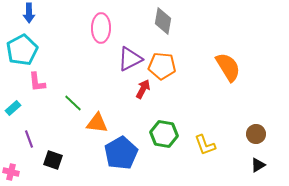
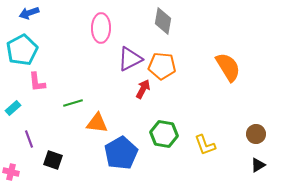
blue arrow: rotated 72 degrees clockwise
green line: rotated 60 degrees counterclockwise
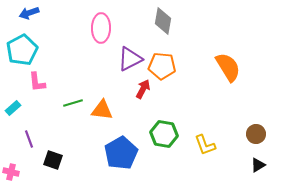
orange triangle: moved 5 px right, 13 px up
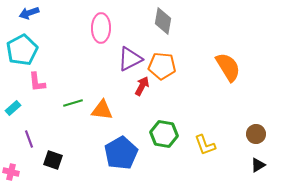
red arrow: moved 1 px left, 3 px up
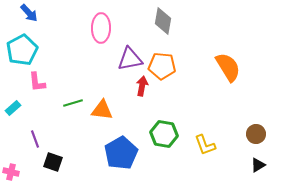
blue arrow: rotated 114 degrees counterclockwise
purple triangle: rotated 16 degrees clockwise
red arrow: rotated 18 degrees counterclockwise
purple line: moved 6 px right
black square: moved 2 px down
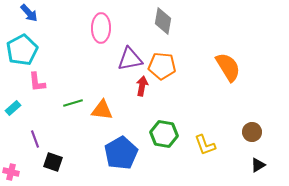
brown circle: moved 4 px left, 2 px up
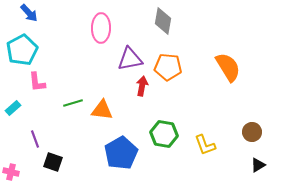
orange pentagon: moved 6 px right, 1 px down
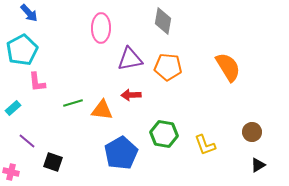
red arrow: moved 11 px left, 9 px down; rotated 102 degrees counterclockwise
purple line: moved 8 px left, 2 px down; rotated 30 degrees counterclockwise
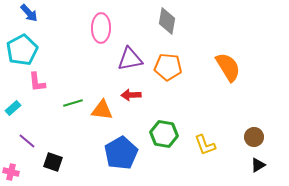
gray diamond: moved 4 px right
brown circle: moved 2 px right, 5 px down
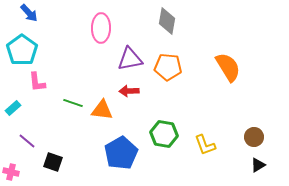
cyan pentagon: rotated 8 degrees counterclockwise
red arrow: moved 2 px left, 4 px up
green line: rotated 36 degrees clockwise
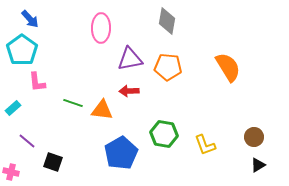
blue arrow: moved 1 px right, 6 px down
